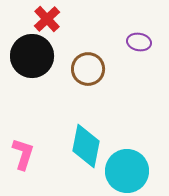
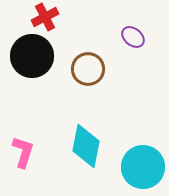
red cross: moved 2 px left, 2 px up; rotated 16 degrees clockwise
purple ellipse: moved 6 px left, 5 px up; rotated 30 degrees clockwise
pink L-shape: moved 2 px up
cyan circle: moved 16 px right, 4 px up
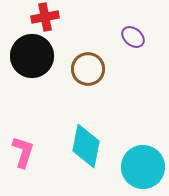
red cross: rotated 16 degrees clockwise
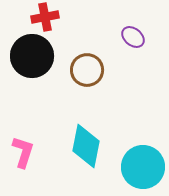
brown circle: moved 1 px left, 1 px down
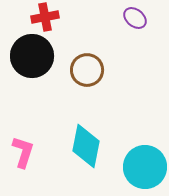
purple ellipse: moved 2 px right, 19 px up
cyan circle: moved 2 px right
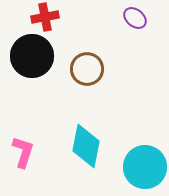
brown circle: moved 1 px up
